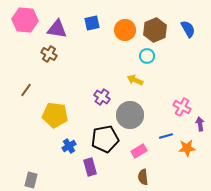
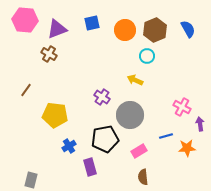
purple triangle: rotated 30 degrees counterclockwise
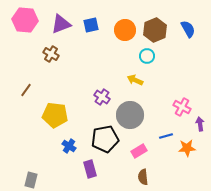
blue square: moved 1 px left, 2 px down
purple triangle: moved 4 px right, 5 px up
brown cross: moved 2 px right
blue cross: rotated 24 degrees counterclockwise
purple rectangle: moved 2 px down
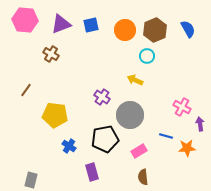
blue line: rotated 32 degrees clockwise
purple rectangle: moved 2 px right, 3 px down
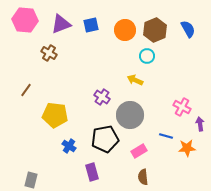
brown cross: moved 2 px left, 1 px up
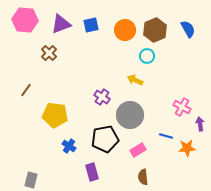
brown cross: rotated 14 degrees clockwise
pink rectangle: moved 1 px left, 1 px up
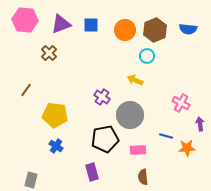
blue square: rotated 14 degrees clockwise
blue semicircle: rotated 126 degrees clockwise
pink cross: moved 1 px left, 4 px up
blue cross: moved 13 px left
pink rectangle: rotated 28 degrees clockwise
